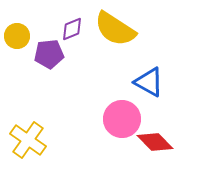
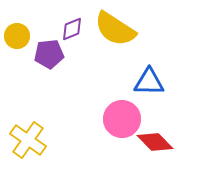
blue triangle: rotated 28 degrees counterclockwise
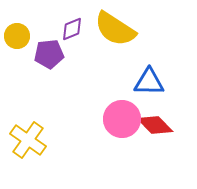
red diamond: moved 17 px up
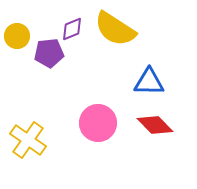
purple pentagon: moved 1 px up
pink circle: moved 24 px left, 4 px down
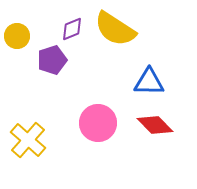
purple pentagon: moved 3 px right, 7 px down; rotated 12 degrees counterclockwise
yellow cross: rotated 6 degrees clockwise
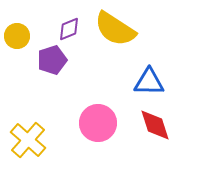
purple diamond: moved 3 px left
red diamond: rotated 27 degrees clockwise
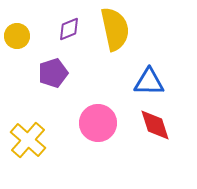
yellow semicircle: rotated 135 degrees counterclockwise
purple pentagon: moved 1 px right, 13 px down
